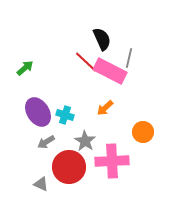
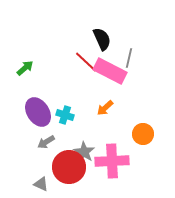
orange circle: moved 2 px down
gray star: moved 1 px left, 11 px down
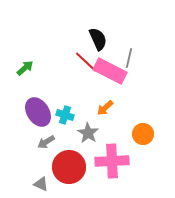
black semicircle: moved 4 px left
gray star: moved 4 px right, 19 px up
